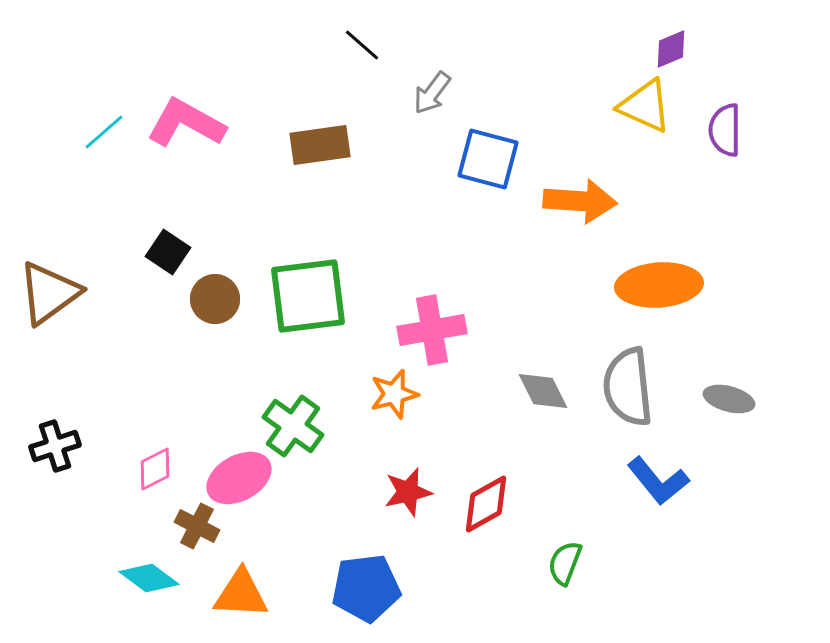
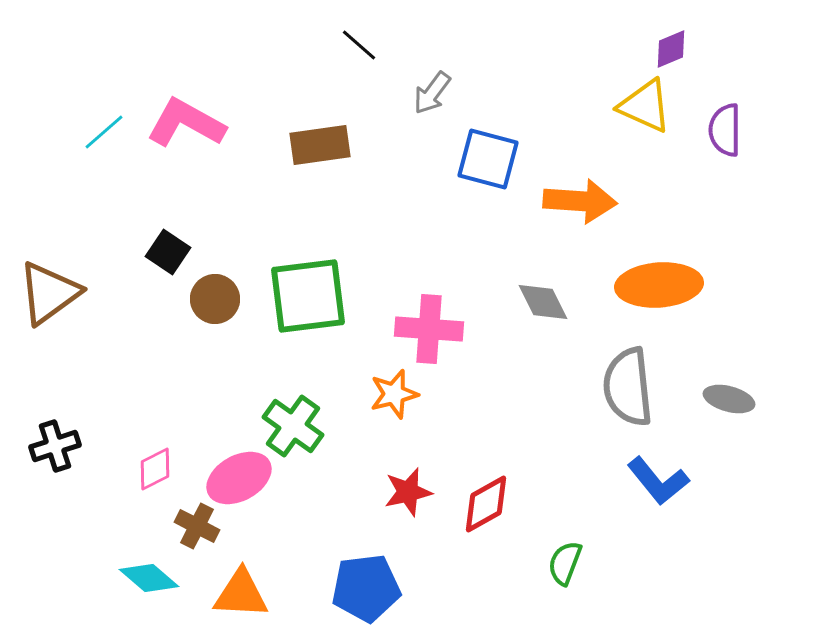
black line: moved 3 px left
pink cross: moved 3 px left, 1 px up; rotated 14 degrees clockwise
gray diamond: moved 89 px up
cyan diamond: rotated 4 degrees clockwise
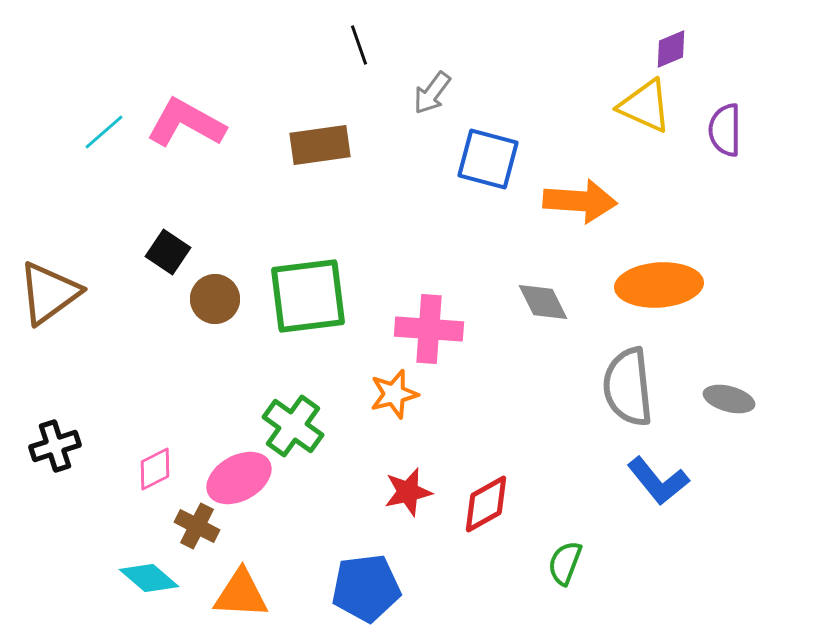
black line: rotated 30 degrees clockwise
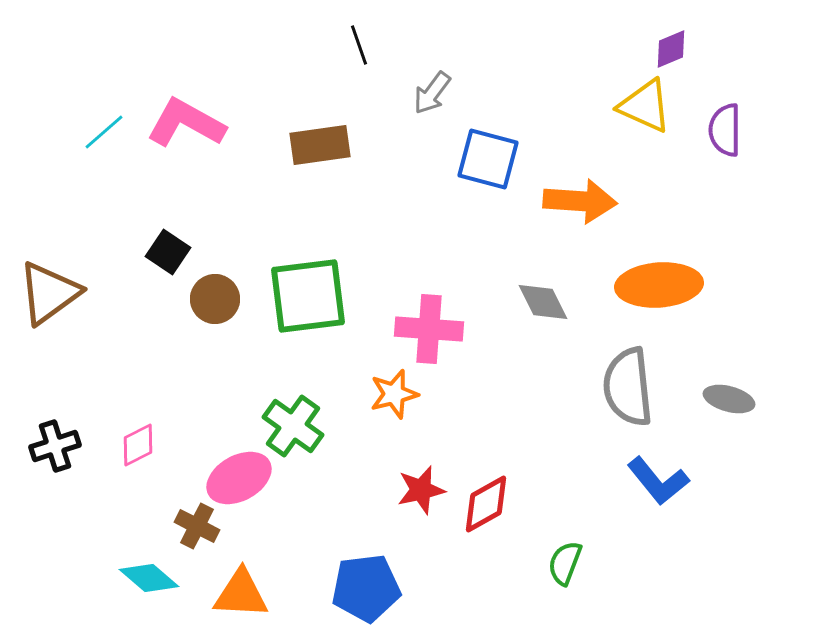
pink diamond: moved 17 px left, 24 px up
red star: moved 13 px right, 2 px up
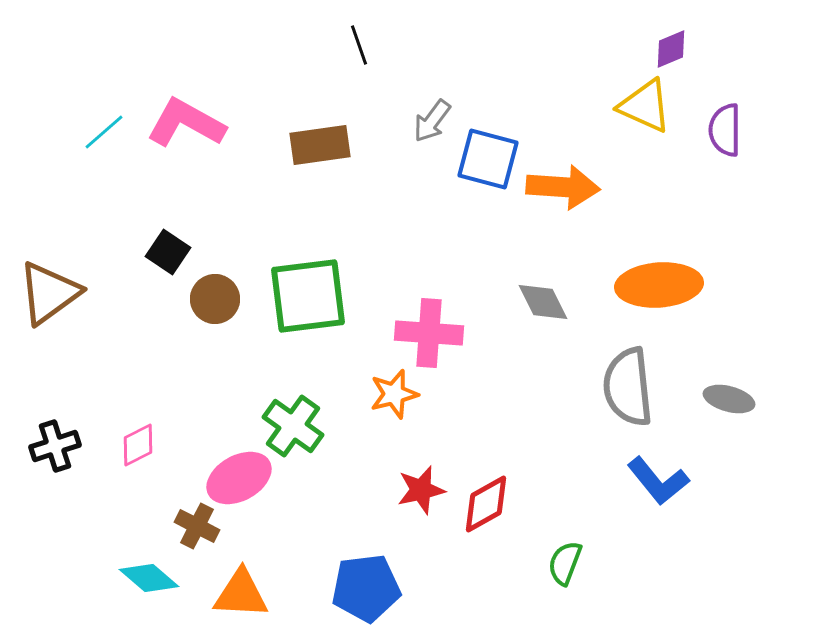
gray arrow: moved 28 px down
orange arrow: moved 17 px left, 14 px up
pink cross: moved 4 px down
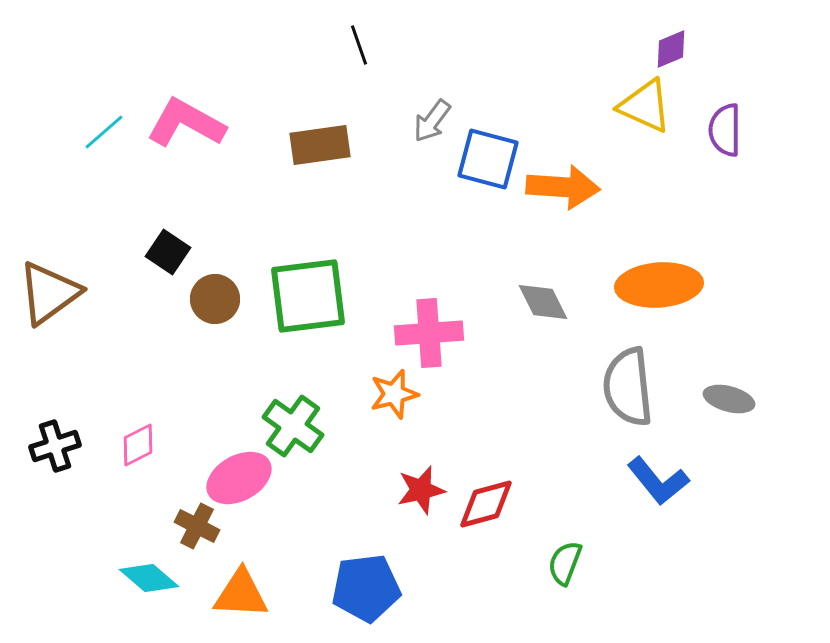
pink cross: rotated 8 degrees counterclockwise
red diamond: rotated 14 degrees clockwise
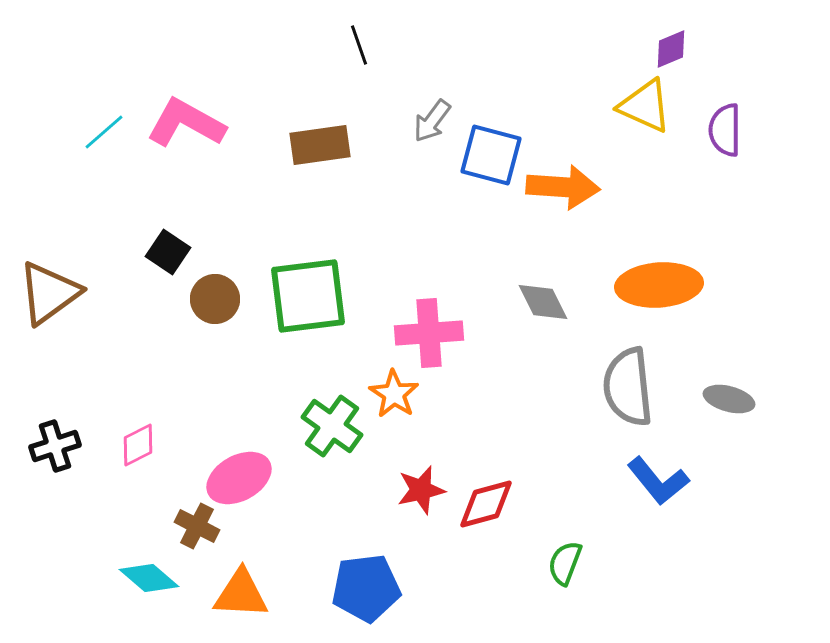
blue square: moved 3 px right, 4 px up
orange star: rotated 24 degrees counterclockwise
green cross: moved 39 px right
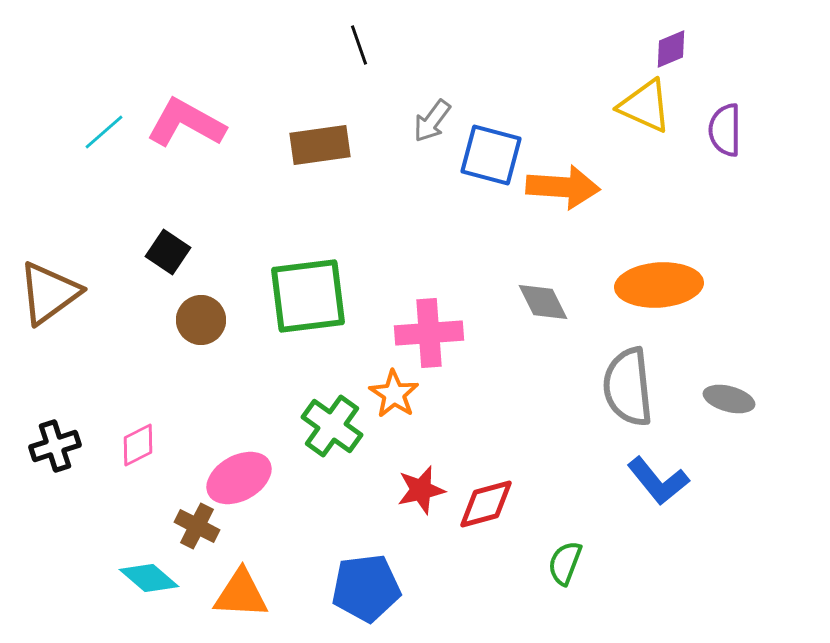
brown circle: moved 14 px left, 21 px down
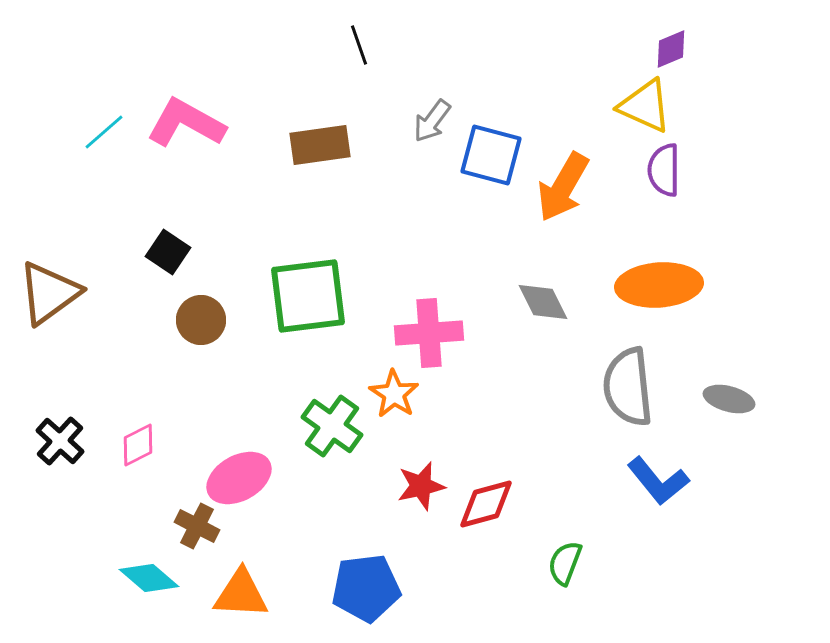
purple semicircle: moved 61 px left, 40 px down
orange arrow: rotated 116 degrees clockwise
black cross: moved 5 px right, 5 px up; rotated 30 degrees counterclockwise
red star: moved 4 px up
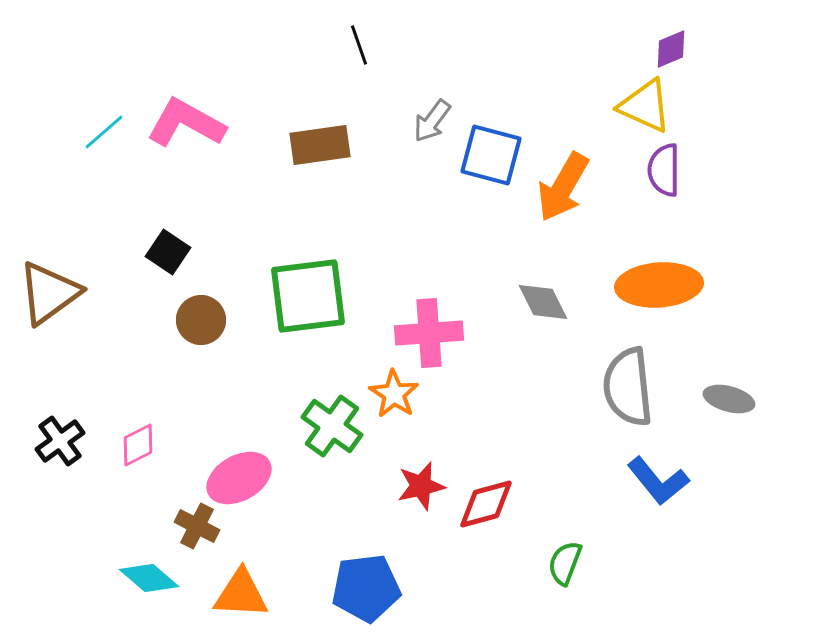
black cross: rotated 12 degrees clockwise
